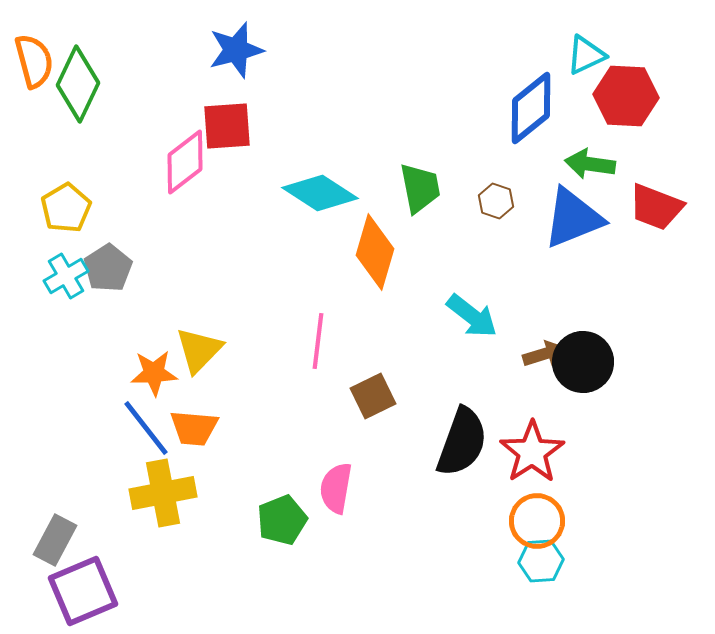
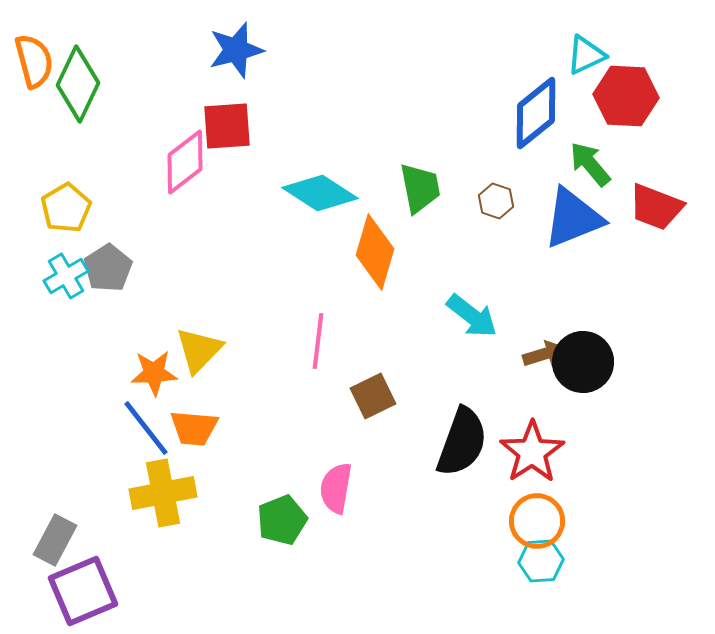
blue diamond: moved 5 px right, 5 px down
green arrow: rotated 42 degrees clockwise
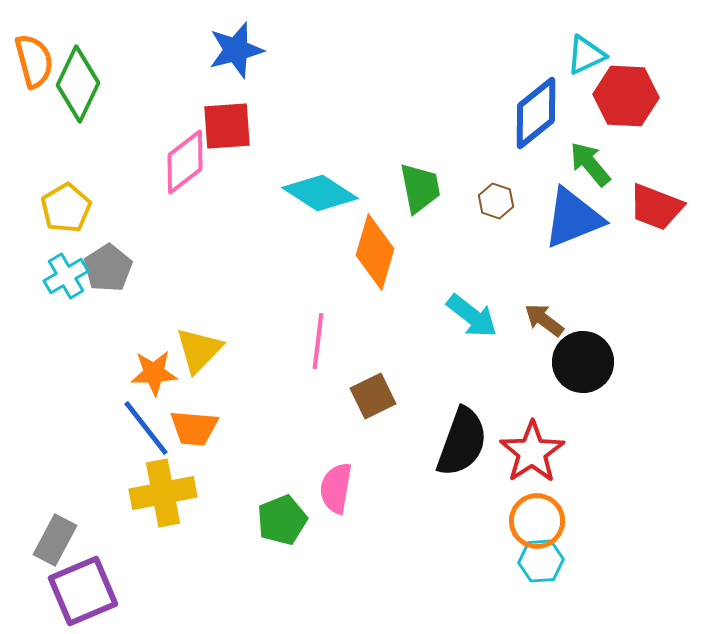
brown arrow: moved 34 px up; rotated 126 degrees counterclockwise
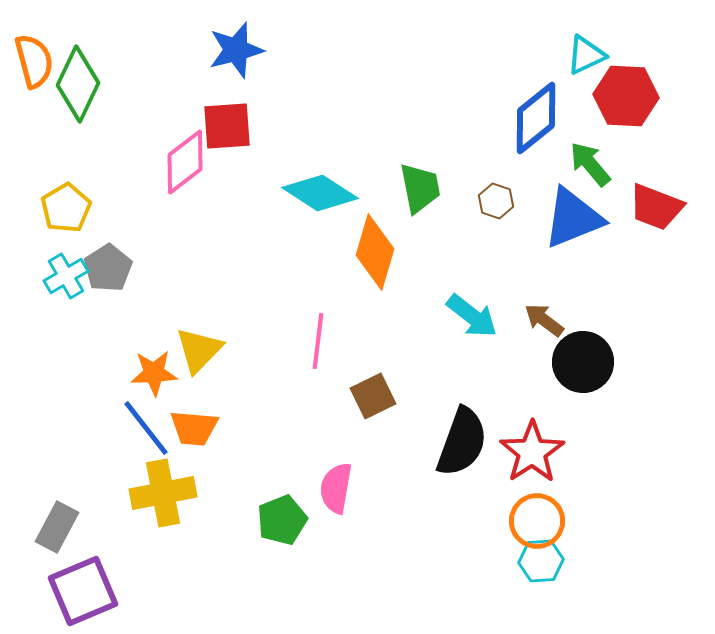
blue diamond: moved 5 px down
gray rectangle: moved 2 px right, 13 px up
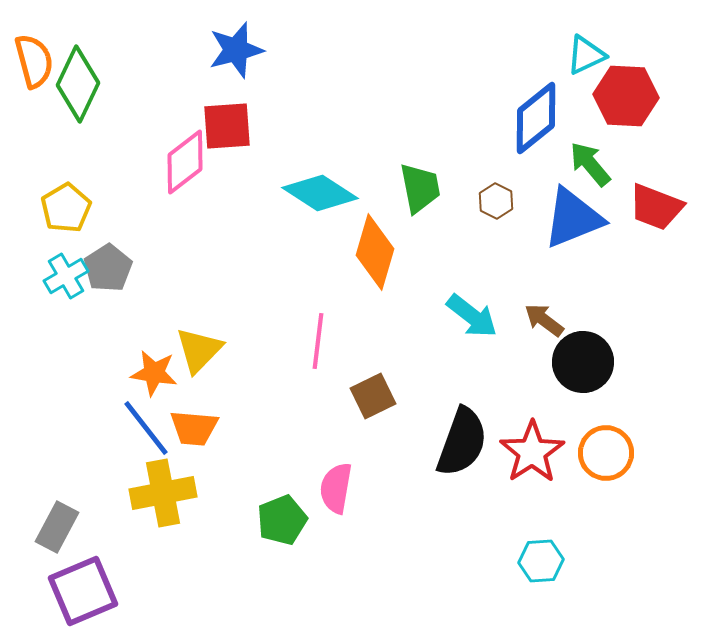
brown hexagon: rotated 8 degrees clockwise
orange star: rotated 12 degrees clockwise
orange circle: moved 69 px right, 68 px up
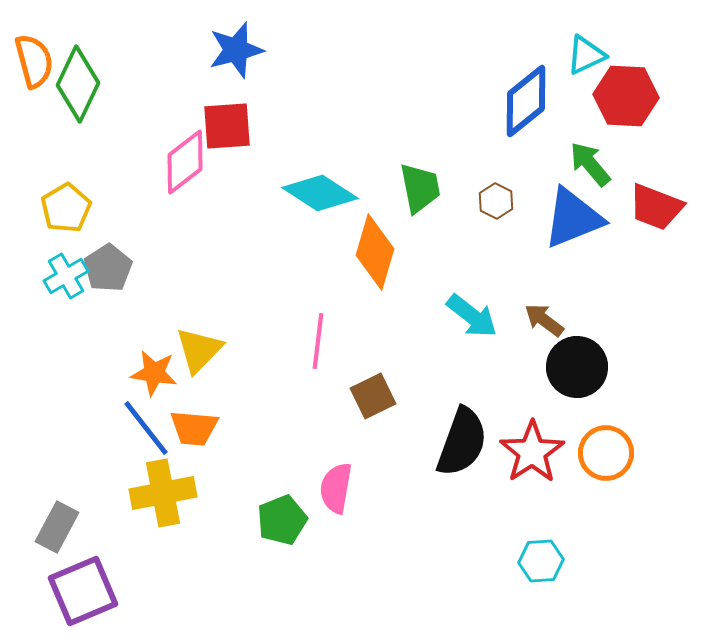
blue diamond: moved 10 px left, 17 px up
black circle: moved 6 px left, 5 px down
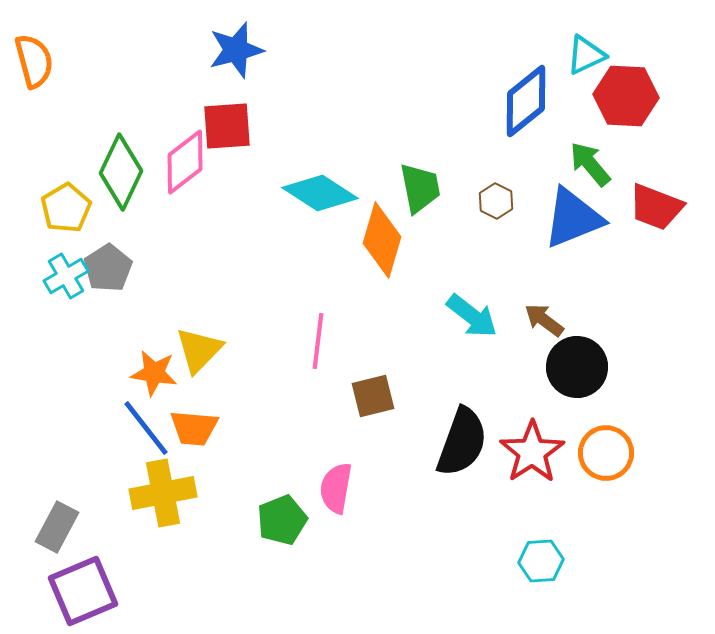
green diamond: moved 43 px right, 88 px down
orange diamond: moved 7 px right, 12 px up
brown square: rotated 12 degrees clockwise
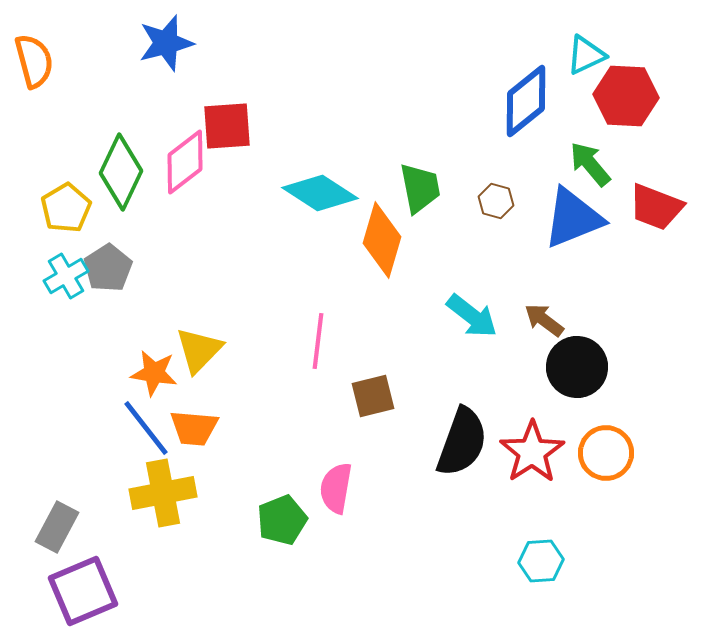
blue star: moved 70 px left, 7 px up
brown hexagon: rotated 12 degrees counterclockwise
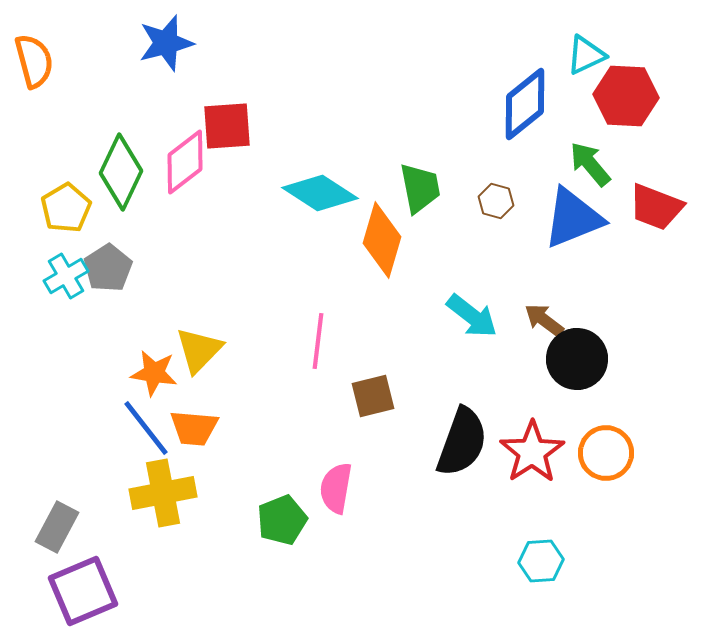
blue diamond: moved 1 px left, 3 px down
black circle: moved 8 px up
